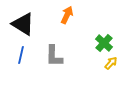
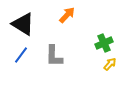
orange arrow: rotated 18 degrees clockwise
green cross: rotated 24 degrees clockwise
blue line: rotated 24 degrees clockwise
yellow arrow: moved 1 px left, 1 px down
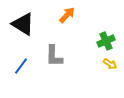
green cross: moved 2 px right, 2 px up
blue line: moved 11 px down
yellow arrow: rotated 80 degrees clockwise
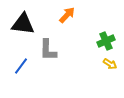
black triangle: rotated 25 degrees counterclockwise
gray L-shape: moved 6 px left, 6 px up
